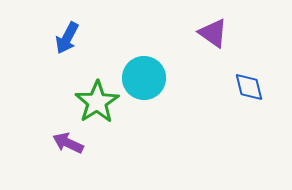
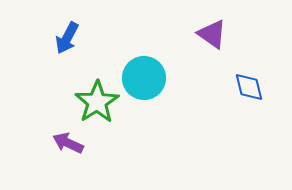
purple triangle: moved 1 px left, 1 px down
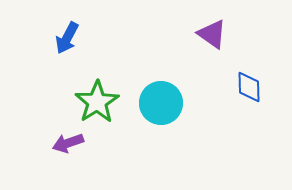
cyan circle: moved 17 px right, 25 px down
blue diamond: rotated 12 degrees clockwise
purple arrow: rotated 44 degrees counterclockwise
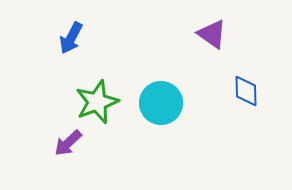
blue arrow: moved 4 px right
blue diamond: moved 3 px left, 4 px down
green star: rotated 12 degrees clockwise
purple arrow: rotated 24 degrees counterclockwise
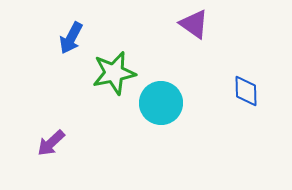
purple triangle: moved 18 px left, 10 px up
green star: moved 17 px right, 29 px up; rotated 9 degrees clockwise
purple arrow: moved 17 px left
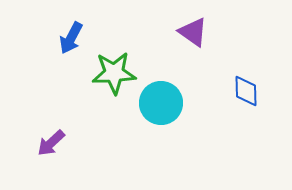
purple triangle: moved 1 px left, 8 px down
green star: rotated 9 degrees clockwise
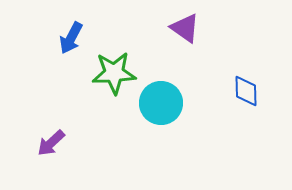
purple triangle: moved 8 px left, 4 px up
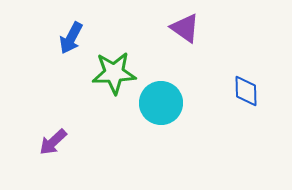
purple arrow: moved 2 px right, 1 px up
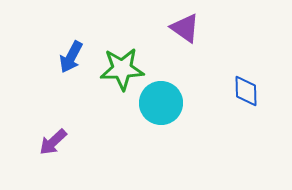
blue arrow: moved 19 px down
green star: moved 8 px right, 4 px up
